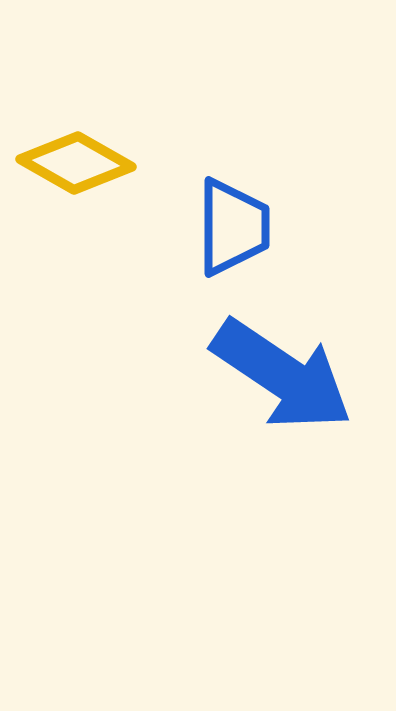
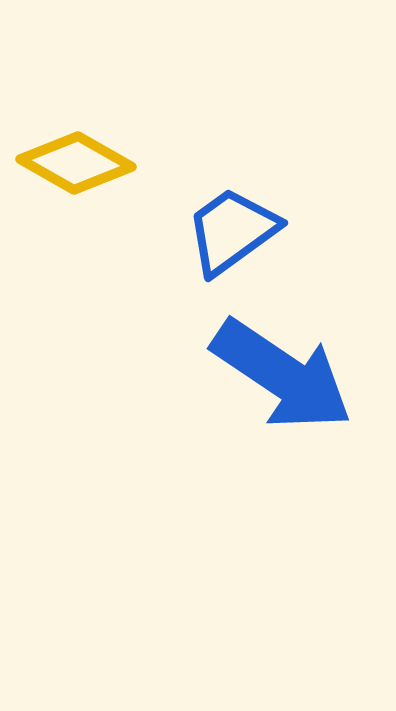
blue trapezoid: moved 1 px left, 4 px down; rotated 126 degrees counterclockwise
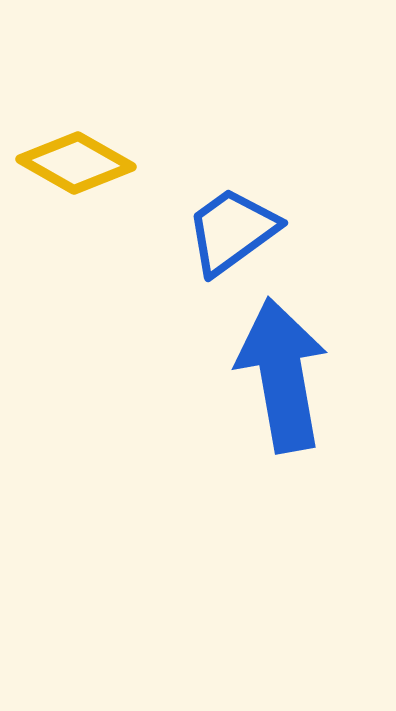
blue arrow: rotated 134 degrees counterclockwise
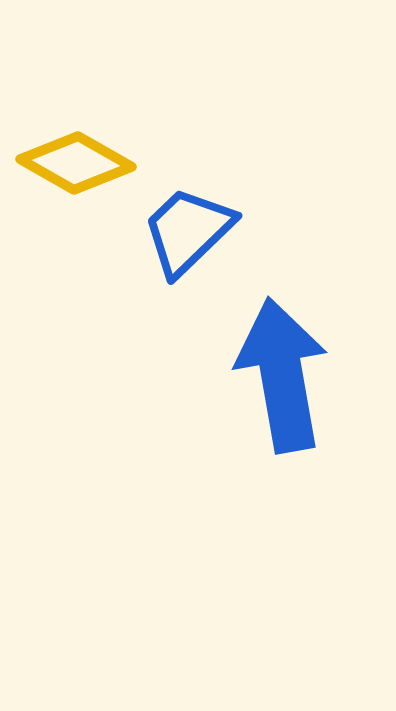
blue trapezoid: moved 44 px left; rotated 8 degrees counterclockwise
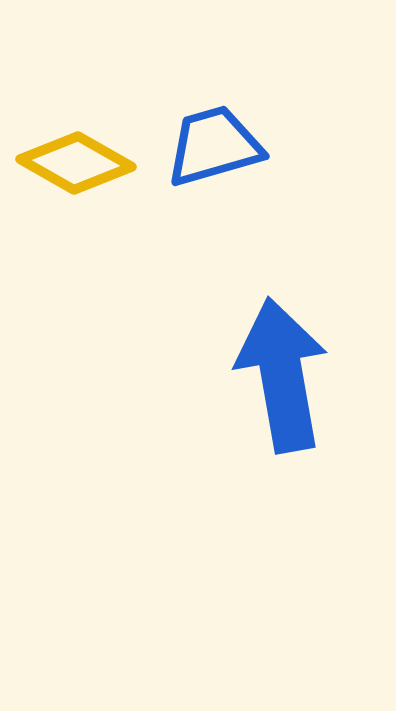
blue trapezoid: moved 26 px right, 85 px up; rotated 28 degrees clockwise
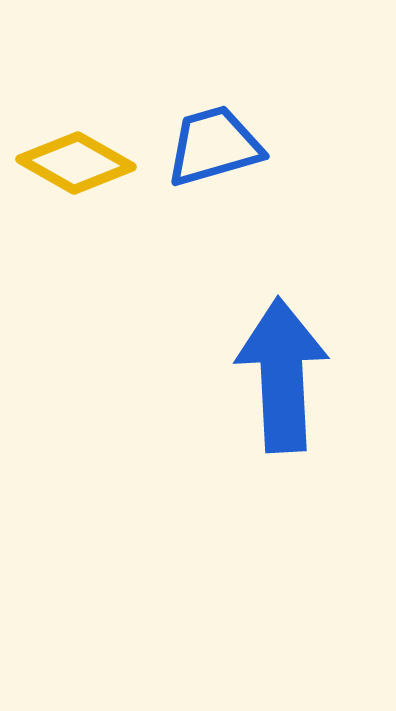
blue arrow: rotated 7 degrees clockwise
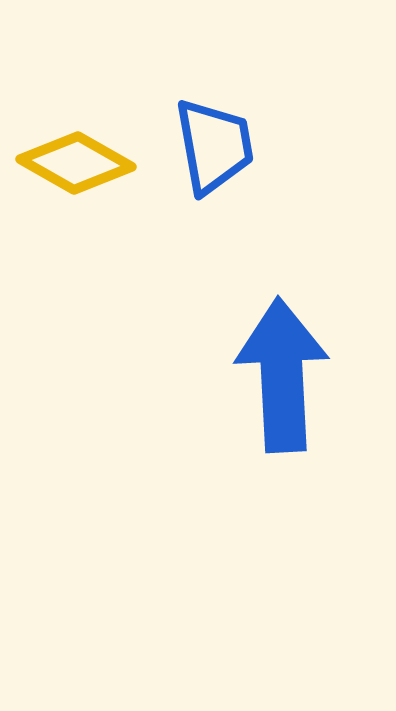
blue trapezoid: rotated 96 degrees clockwise
